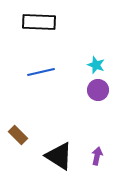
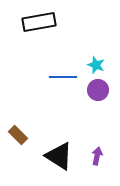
black rectangle: rotated 12 degrees counterclockwise
blue line: moved 22 px right, 5 px down; rotated 12 degrees clockwise
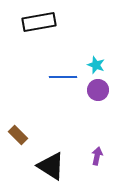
black triangle: moved 8 px left, 10 px down
